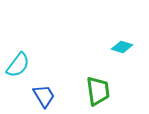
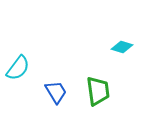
cyan semicircle: moved 3 px down
blue trapezoid: moved 12 px right, 4 px up
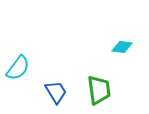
cyan diamond: rotated 10 degrees counterclockwise
green trapezoid: moved 1 px right, 1 px up
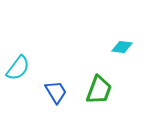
green trapezoid: rotated 28 degrees clockwise
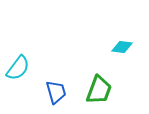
blue trapezoid: rotated 15 degrees clockwise
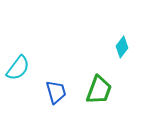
cyan diamond: rotated 60 degrees counterclockwise
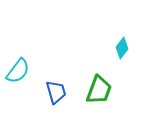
cyan diamond: moved 1 px down
cyan semicircle: moved 3 px down
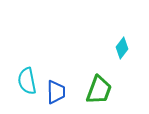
cyan semicircle: moved 9 px right, 10 px down; rotated 132 degrees clockwise
blue trapezoid: rotated 15 degrees clockwise
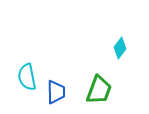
cyan diamond: moved 2 px left
cyan semicircle: moved 4 px up
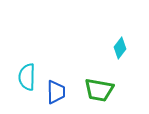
cyan semicircle: rotated 12 degrees clockwise
green trapezoid: rotated 80 degrees clockwise
